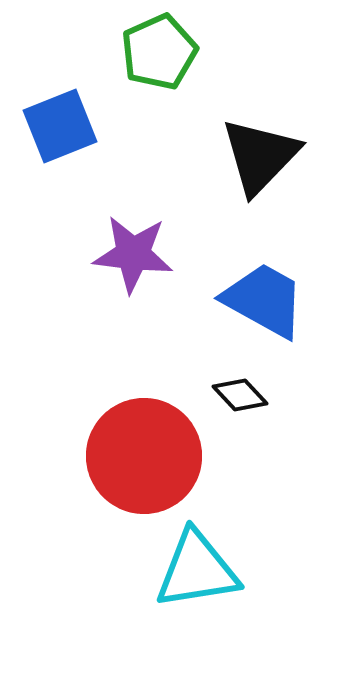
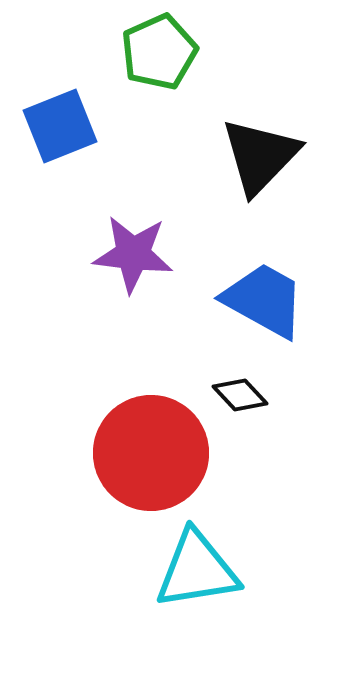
red circle: moved 7 px right, 3 px up
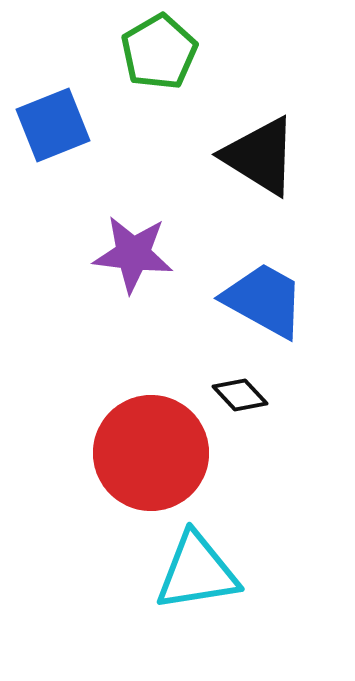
green pentagon: rotated 6 degrees counterclockwise
blue square: moved 7 px left, 1 px up
black triangle: rotated 42 degrees counterclockwise
cyan triangle: moved 2 px down
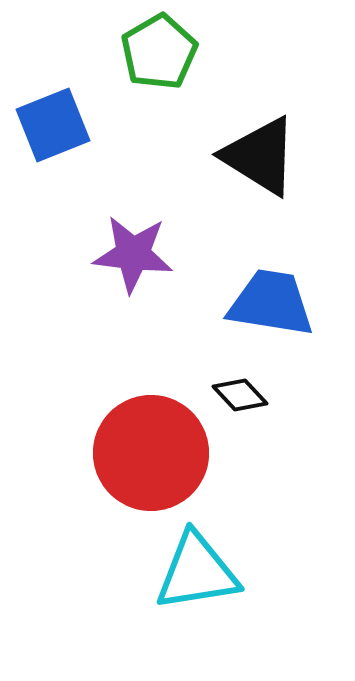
blue trapezoid: moved 7 px right, 3 px down; rotated 20 degrees counterclockwise
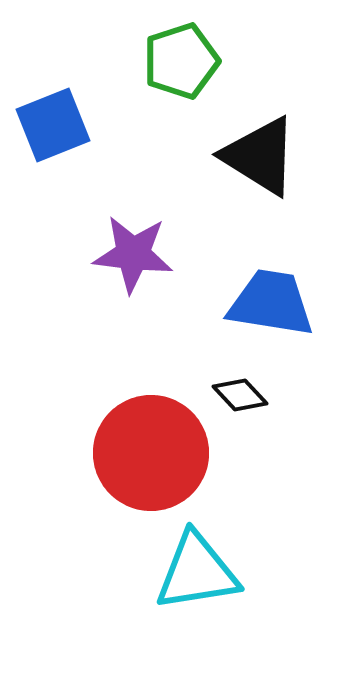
green pentagon: moved 22 px right, 9 px down; rotated 12 degrees clockwise
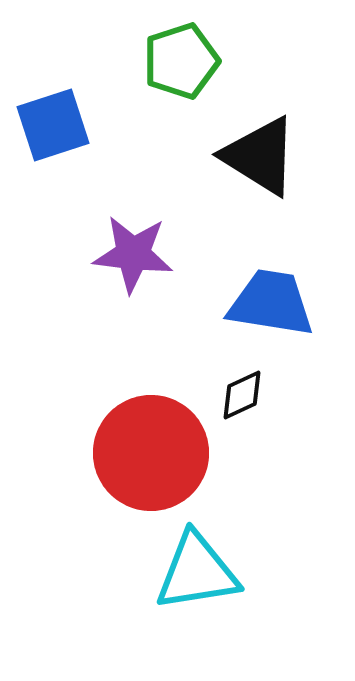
blue square: rotated 4 degrees clockwise
black diamond: moved 2 px right; rotated 72 degrees counterclockwise
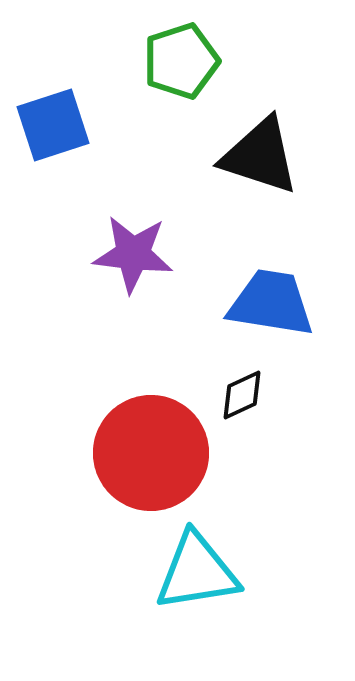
black triangle: rotated 14 degrees counterclockwise
